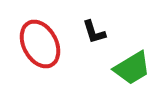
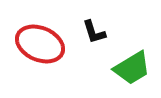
red ellipse: rotated 39 degrees counterclockwise
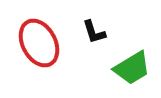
red ellipse: moved 1 px left, 1 px up; rotated 39 degrees clockwise
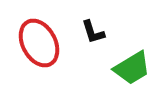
black L-shape: moved 1 px left
